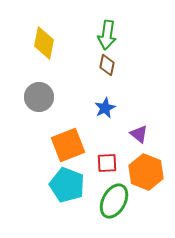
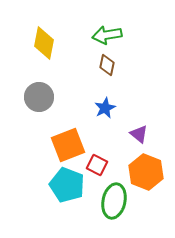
green arrow: rotated 72 degrees clockwise
red square: moved 10 px left, 2 px down; rotated 30 degrees clockwise
green ellipse: rotated 16 degrees counterclockwise
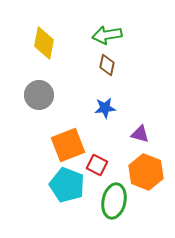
gray circle: moved 2 px up
blue star: rotated 20 degrees clockwise
purple triangle: moved 1 px right; rotated 24 degrees counterclockwise
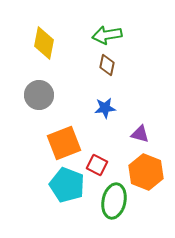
orange square: moved 4 px left, 2 px up
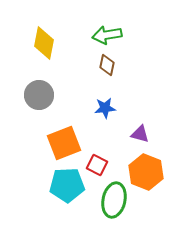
cyan pentagon: rotated 24 degrees counterclockwise
green ellipse: moved 1 px up
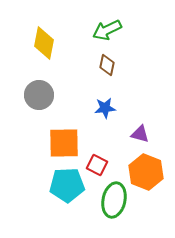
green arrow: moved 5 px up; rotated 16 degrees counterclockwise
orange square: rotated 20 degrees clockwise
